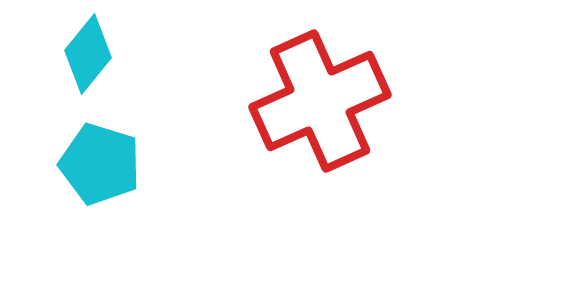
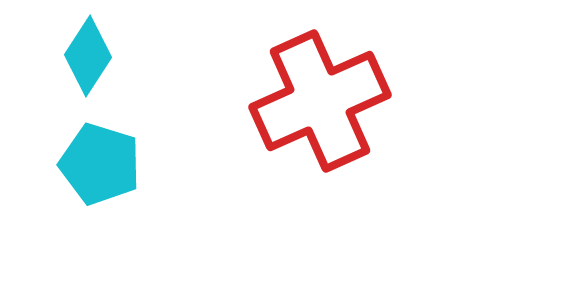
cyan diamond: moved 2 px down; rotated 6 degrees counterclockwise
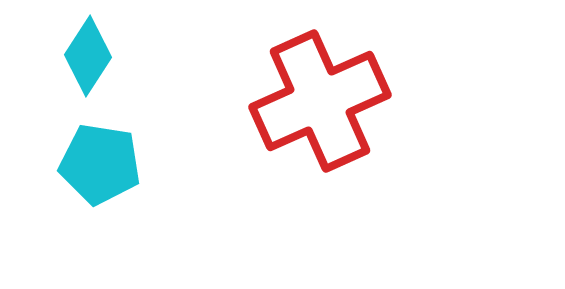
cyan pentagon: rotated 8 degrees counterclockwise
